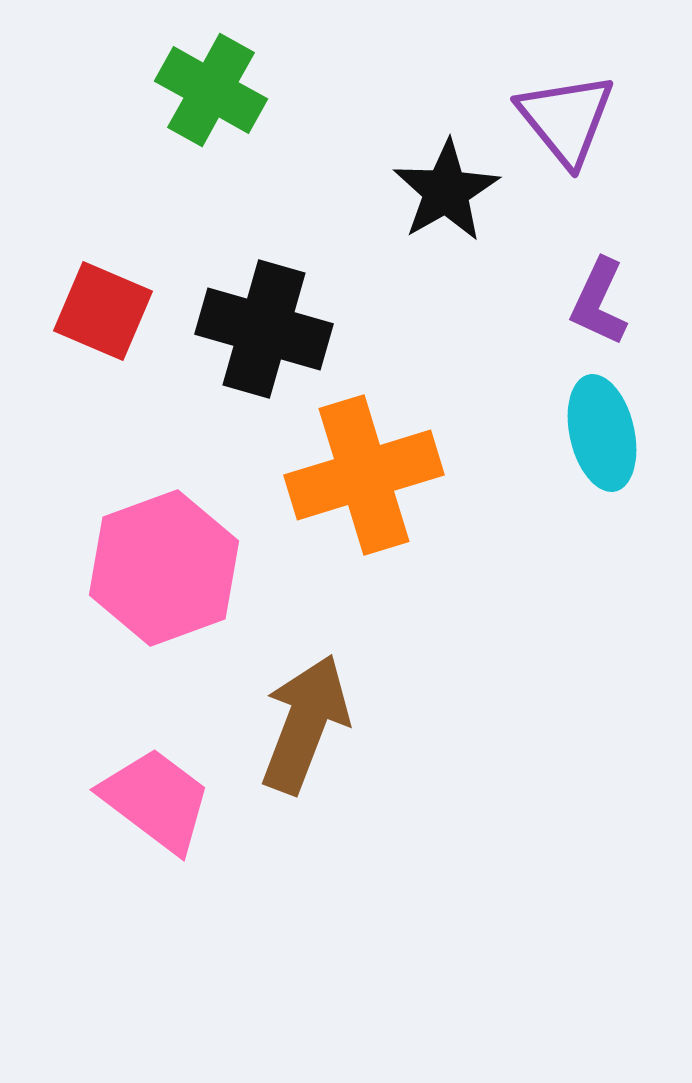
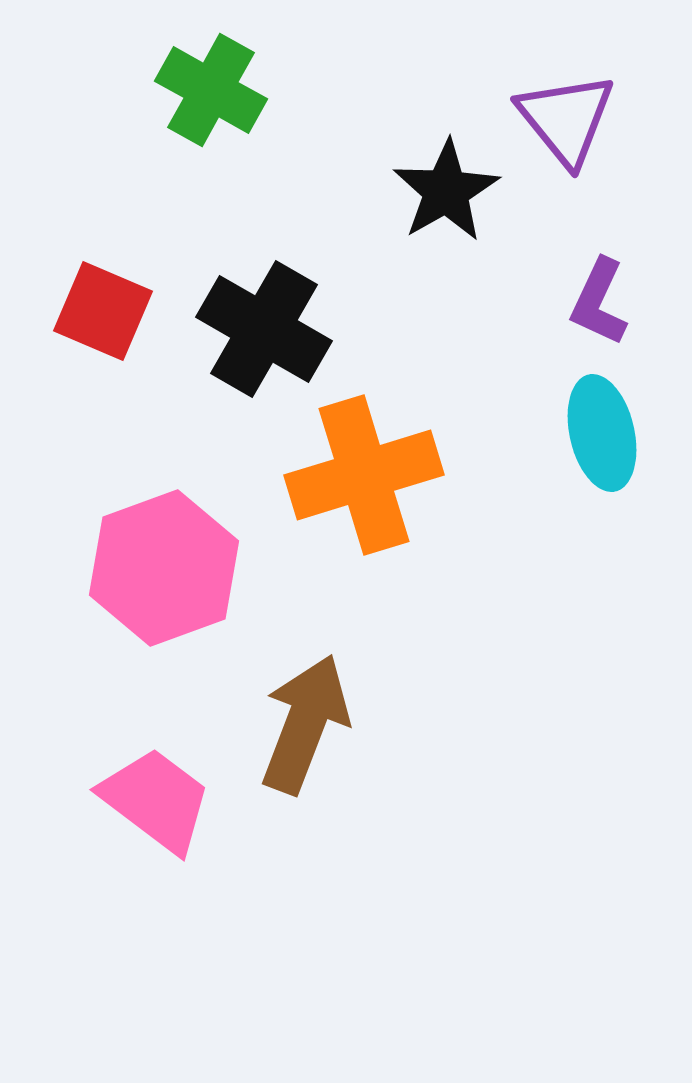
black cross: rotated 14 degrees clockwise
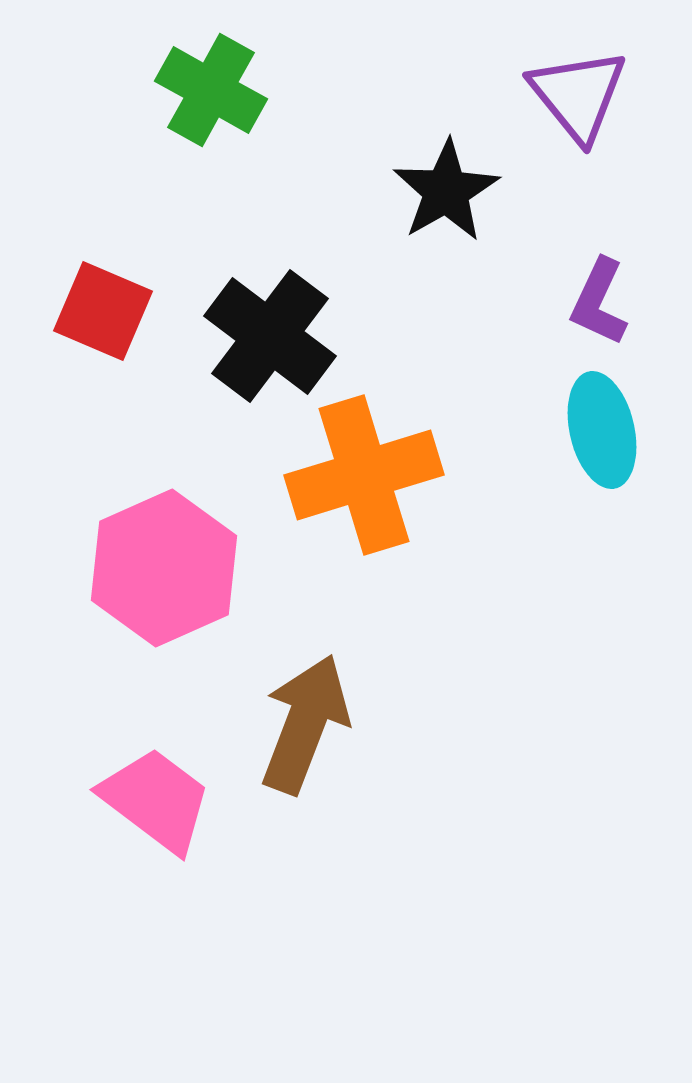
purple triangle: moved 12 px right, 24 px up
black cross: moved 6 px right, 7 px down; rotated 7 degrees clockwise
cyan ellipse: moved 3 px up
pink hexagon: rotated 4 degrees counterclockwise
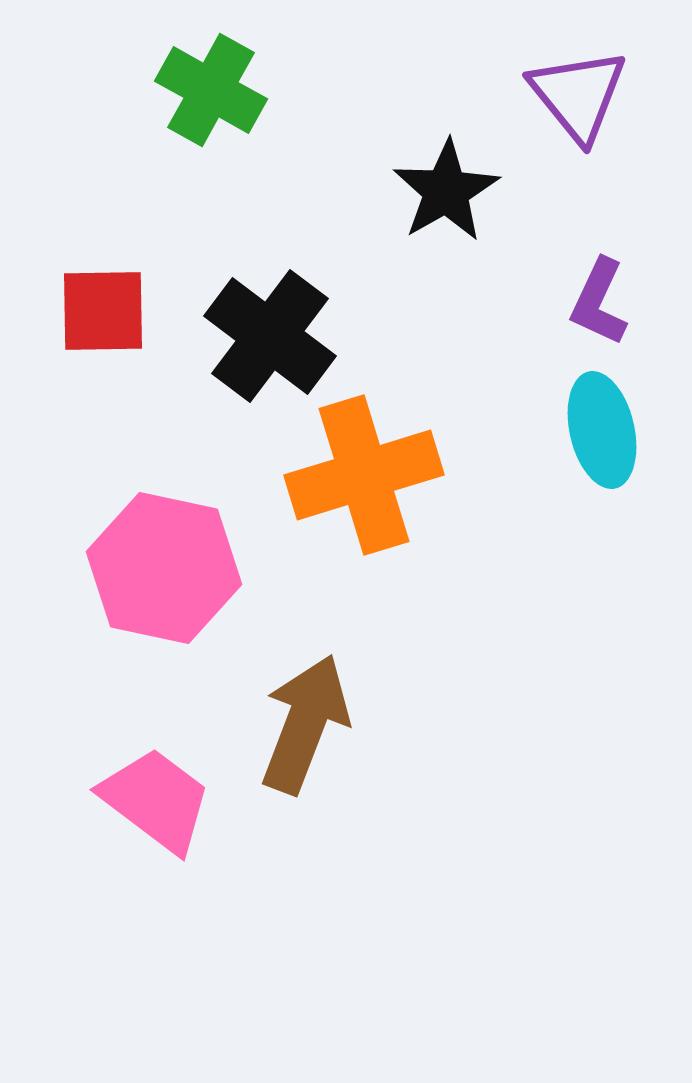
red square: rotated 24 degrees counterclockwise
pink hexagon: rotated 24 degrees counterclockwise
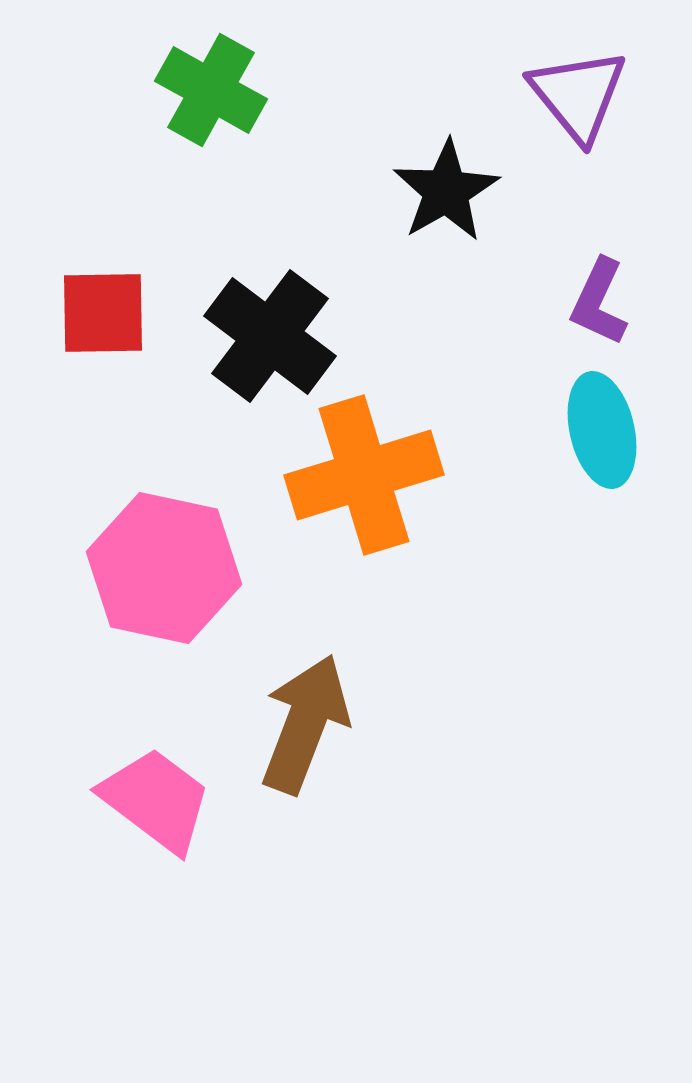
red square: moved 2 px down
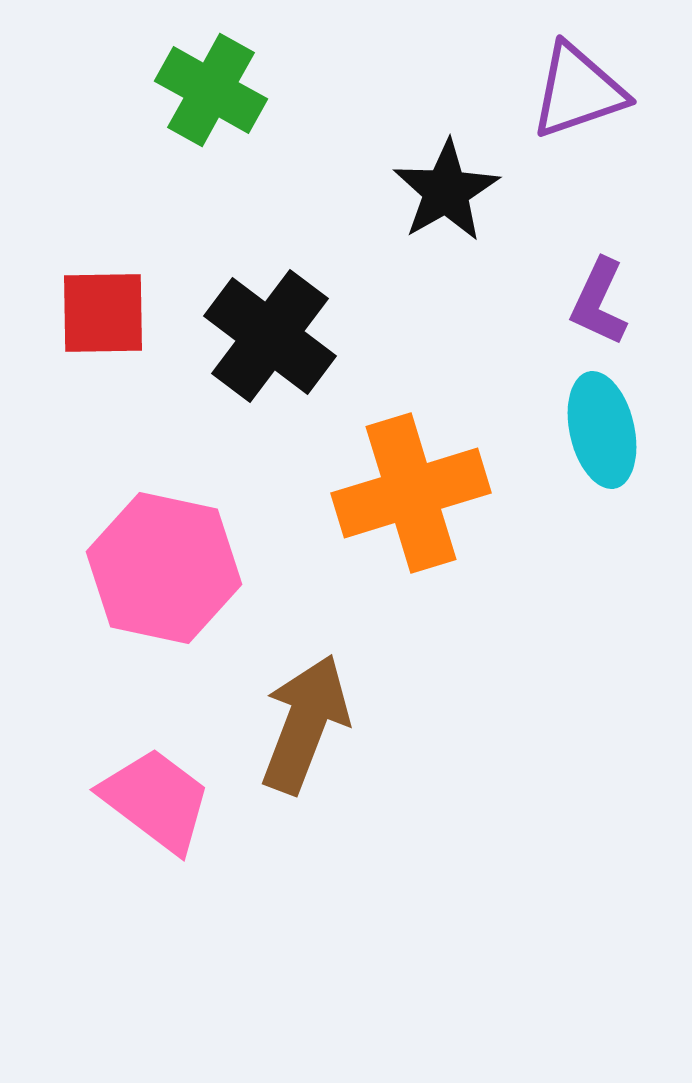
purple triangle: moved 4 px up; rotated 50 degrees clockwise
orange cross: moved 47 px right, 18 px down
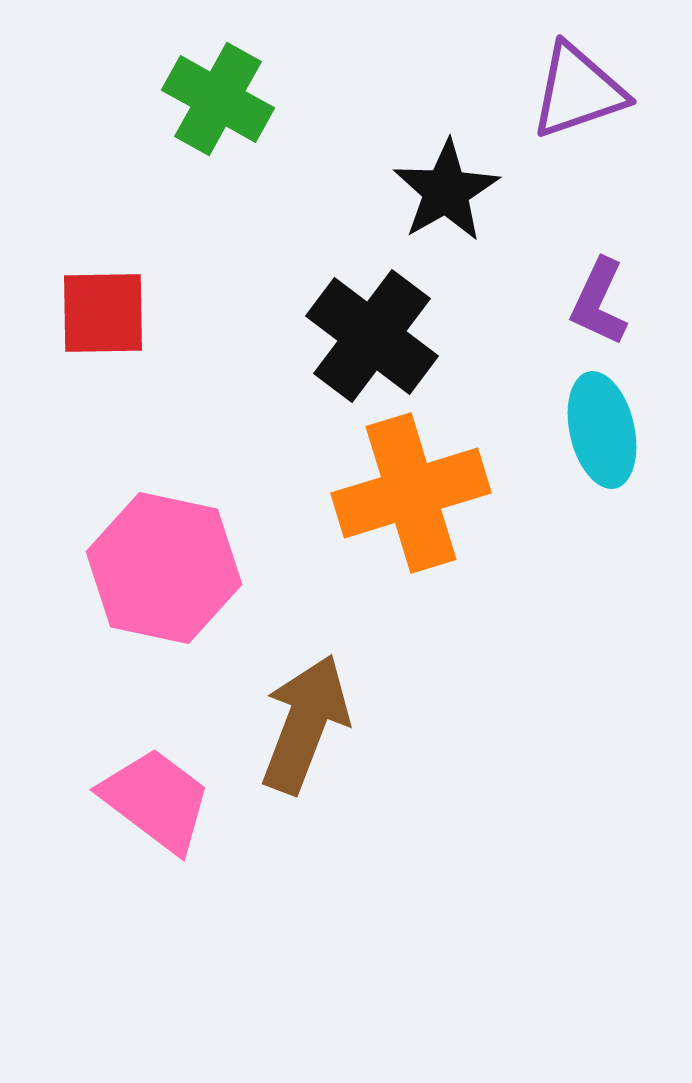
green cross: moved 7 px right, 9 px down
black cross: moved 102 px right
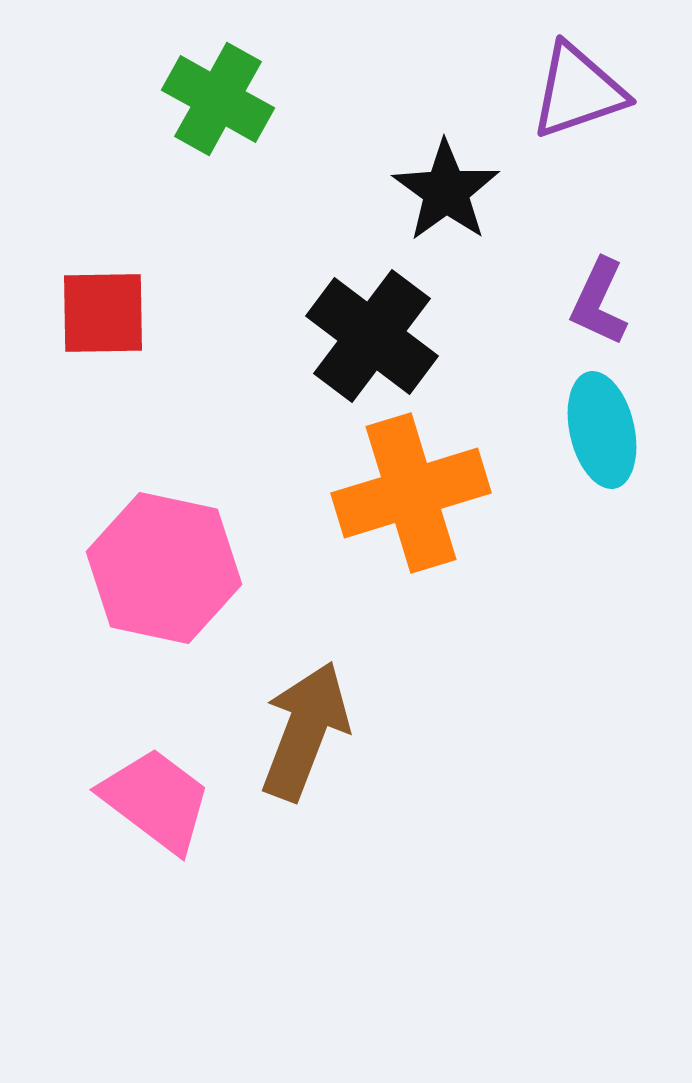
black star: rotated 6 degrees counterclockwise
brown arrow: moved 7 px down
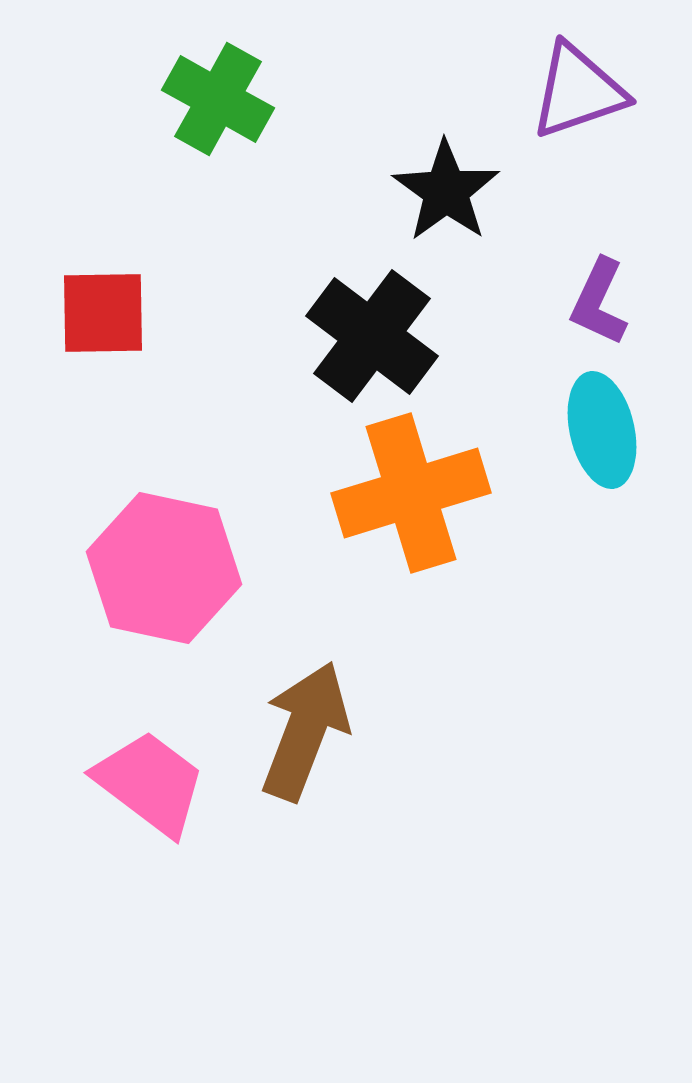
pink trapezoid: moved 6 px left, 17 px up
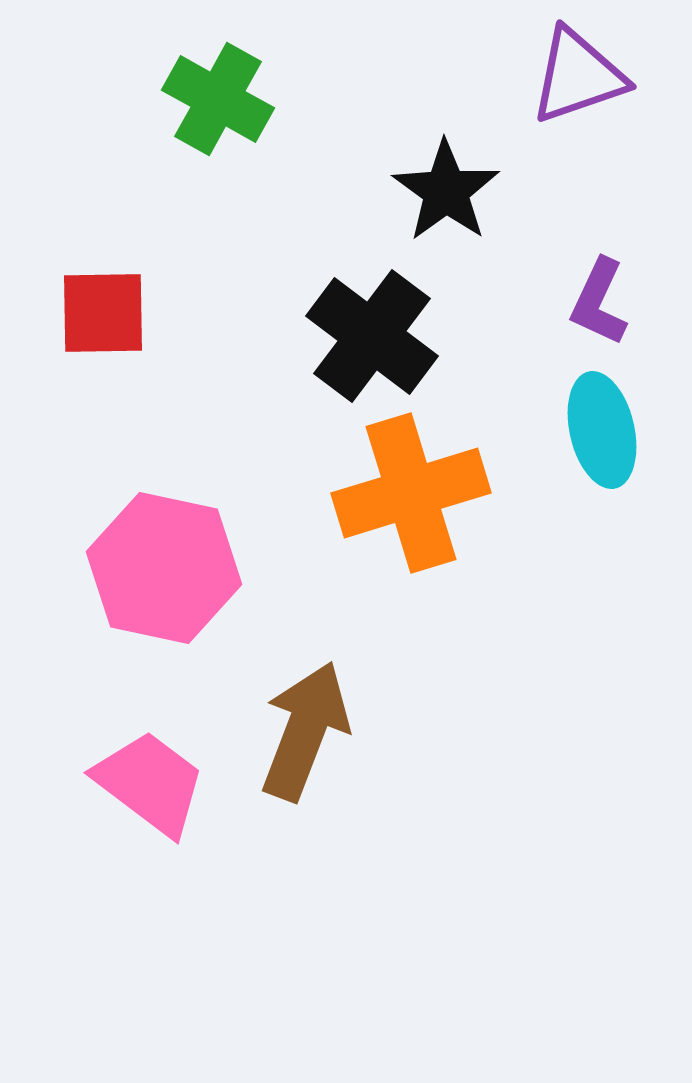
purple triangle: moved 15 px up
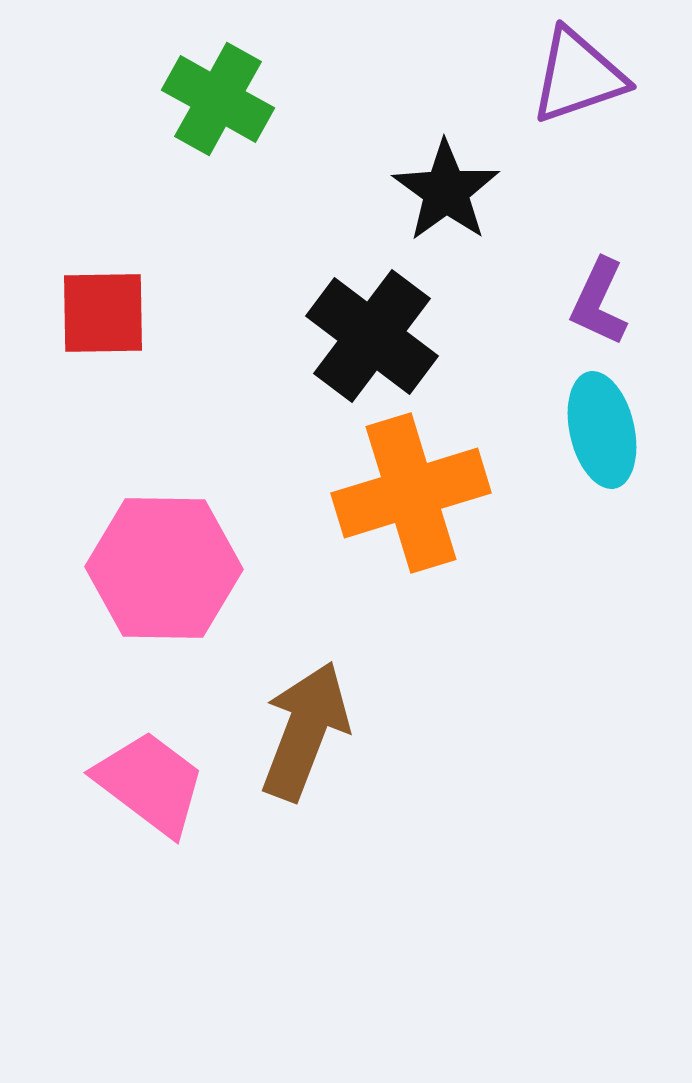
pink hexagon: rotated 11 degrees counterclockwise
